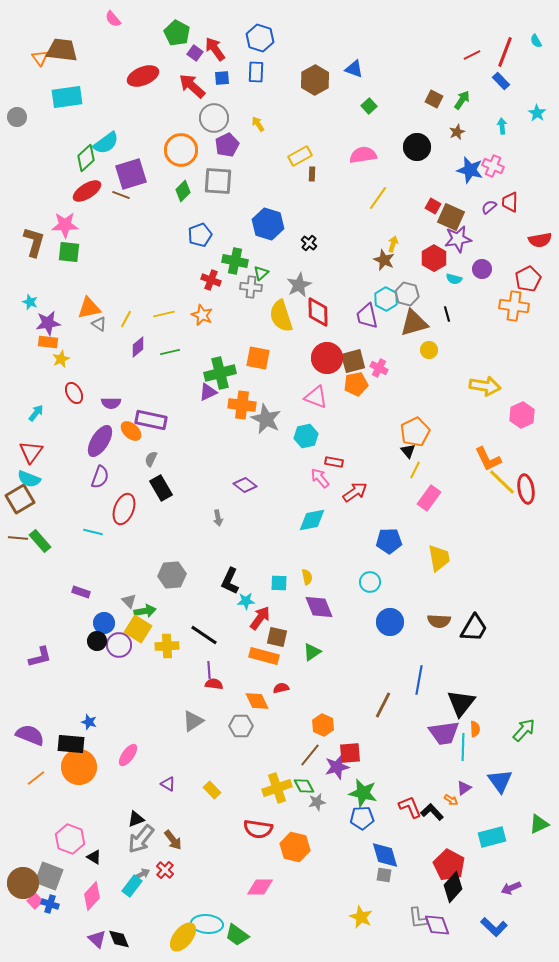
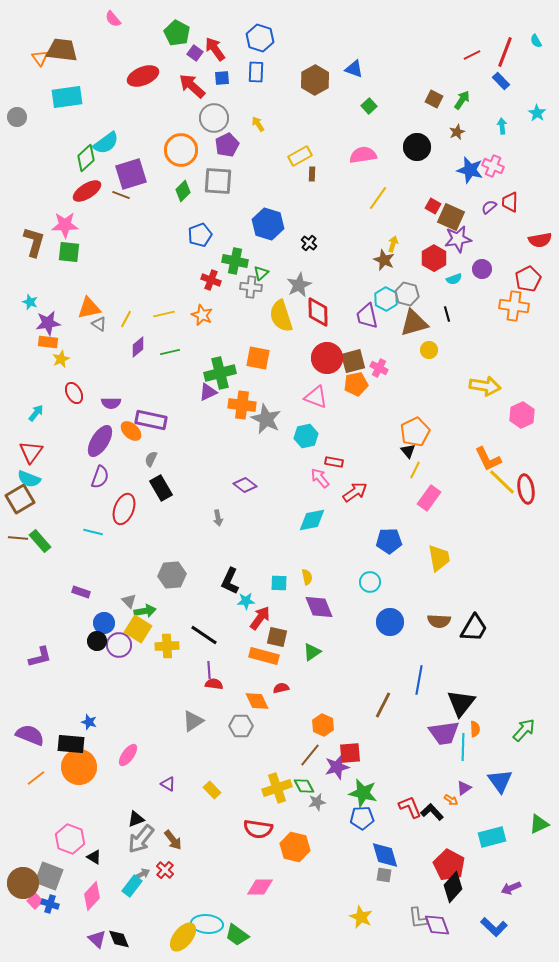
cyan semicircle at (454, 279): rotated 35 degrees counterclockwise
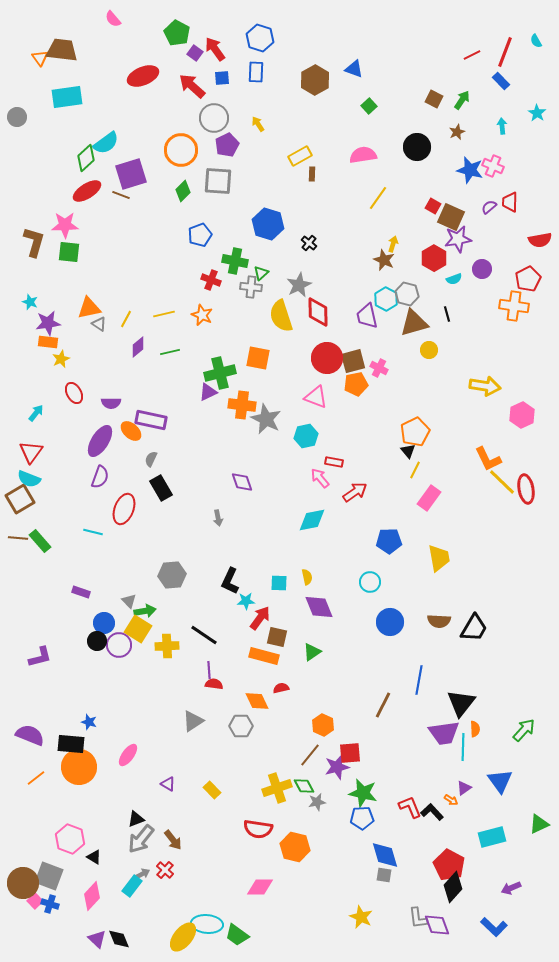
purple diamond at (245, 485): moved 3 px left, 3 px up; rotated 35 degrees clockwise
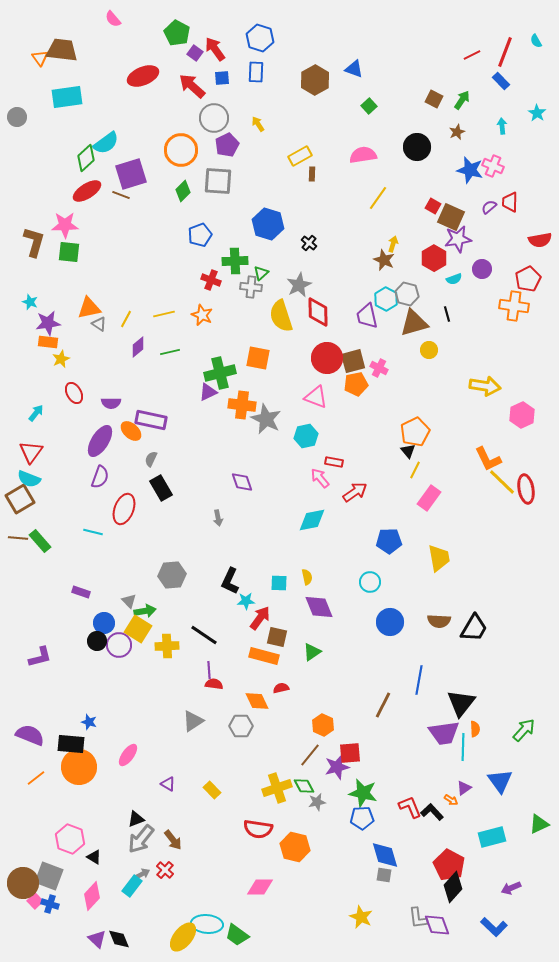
green cross at (235, 261): rotated 15 degrees counterclockwise
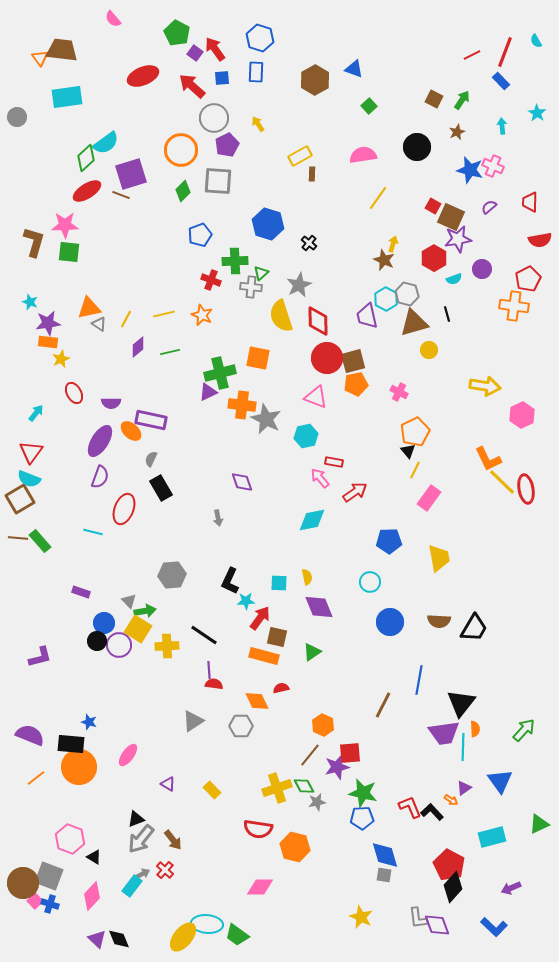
red trapezoid at (510, 202): moved 20 px right
red diamond at (318, 312): moved 9 px down
pink cross at (379, 368): moved 20 px right, 24 px down
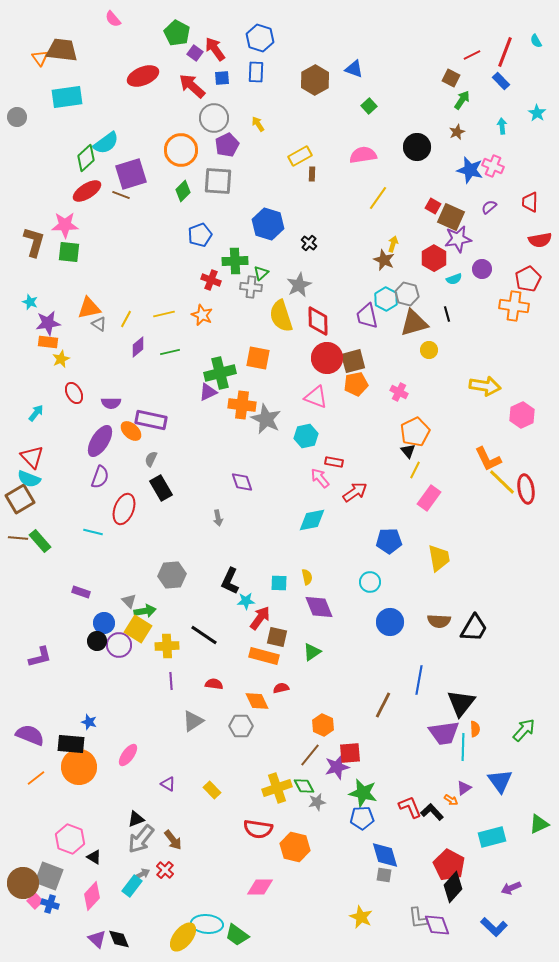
brown square at (434, 99): moved 17 px right, 21 px up
red triangle at (31, 452): moved 1 px right, 5 px down; rotated 20 degrees counterclockwise
purple line at (209, 670): moved 38 px left, 11 px down
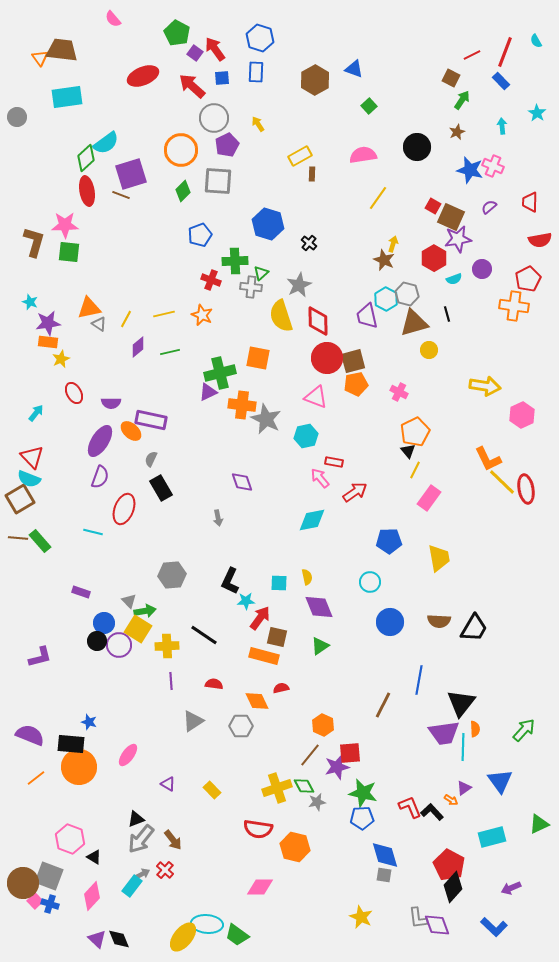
red ellipse at (87, 191): rotated 68 degrees counterclockwise
green triangle at (312, 652): moved 8 px right, 6 px up
